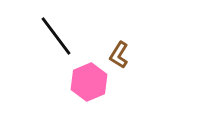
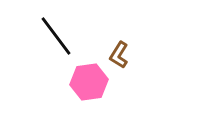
pink hexagon: rotated 15 degrees clockwise
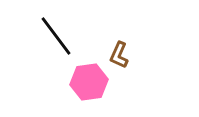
brown L-shape: rotated 8 degrees counterclockwise
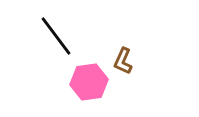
brown L-shape: moved 4 px right, 6 px down
